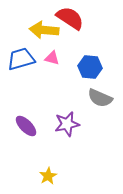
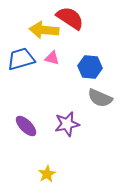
yellow star: moved 1 px left, 2 px up
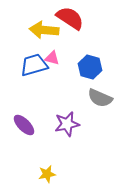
blue trapezoid: moved 13 px right, 6 px down
blue hexagon: rotated 10 degrees clockwise
purple ellipse: moved 2 px left, 1 px up
yellow star: rotated 18 degrees clockwise
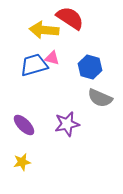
yellow star: moved 25 px left, 12 px up
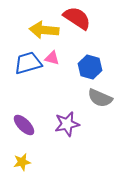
red semicircle: moved 7 px right
blue trapezoid: moved 6 px left, 2 px up
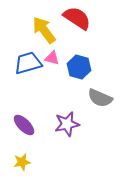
yellow arrow: rotated 48 degrees clockwise
blue hexagon: moved 11 px left
